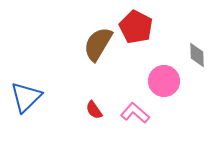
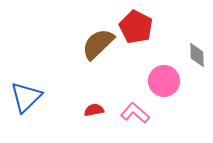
brown semicircle: rotated 15 degrees clockwise
red semicircle: rotated 114 degrees clockwise
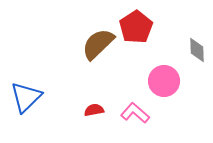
red pentagon: rotated 12 degrees clockwise
gray diamond: moved 5 px up
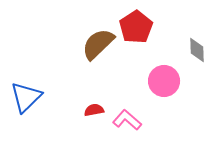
pink L-shape: moved 8 px left, 7 px down
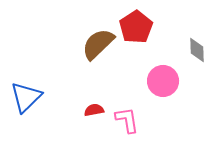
pink circle: moved 1 px left
pink L-shape: rotated 40 degrees clockwise
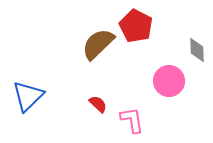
red pentagon: moved 1 px up; rotated 12 degrees counterclockwise
pink circle: moved 6 px right
blue triangle: moved 2 px right, 1 px up
red semicircle: moved 4 px right, 6 px up; rotated 54 degrees clockwise
pink L-shape: moved 5 px right
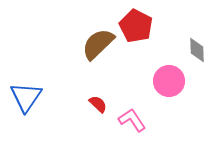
blue triangle: moved 2 px left, 1 px down; rotated 12 degrees counterclockwise
pink L-shape: rotated 24 degrees counterclockwise
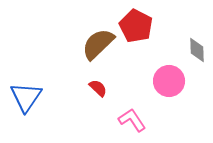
red semicircle: moved 16 px up
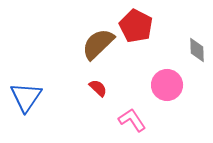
pink circle: moved 2 px left, 4 px down
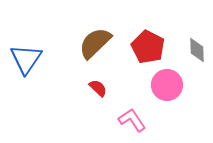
red pentagon: moved 12 px right, 21 px down
brown semicircle: moved 3 px left, 1 px up
blue triangle: moved 38 px up
